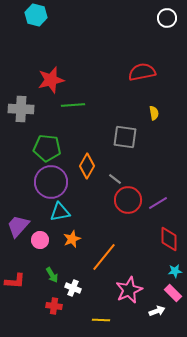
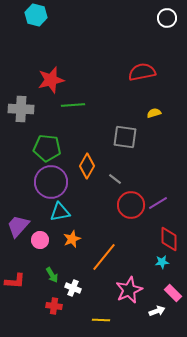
yellow semicircle: rotated 96 degrees counterclockwise
red circle: moved 3 px right, 5 px down
cyan star: moved 13 px left, 9 px up
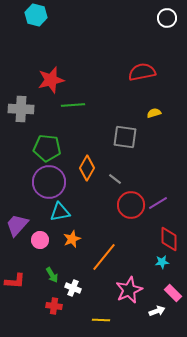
orange diamond: moved 2 px down
purple circle: moved 2 px left
purple trapezoid: moved 1 px left, 1 px up
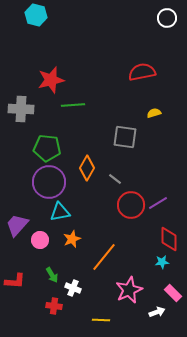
white arrow: moved 1 px down
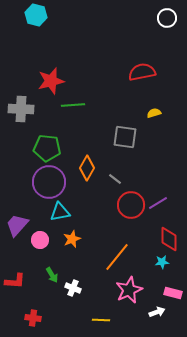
red star: moved 1 px down
orange line: moved 13 px right
pink rectangle: rotated 30 degrees counterclockwise
red cross: moved 21 px left, 12 px down
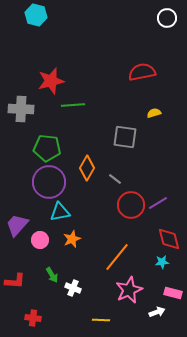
red diamond: rotated 15 degrees counterclockwise
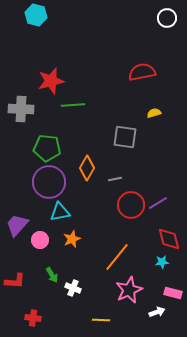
gray line: rotated 48 degrees counterclockwise
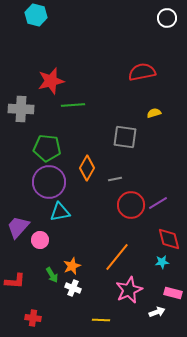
purple trapezoid: moved 1 px right, 2 px down
orange star: moved 27 px down
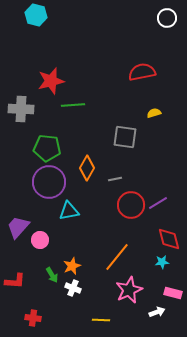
cyan triangle: moved 9 px right, 1 px up
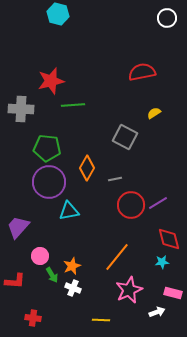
cyan hexagon: moved 22 px right, 1 px up
yellow semicircle: rotated 16 degrees counterclockwise
gray square: rotated 20 degrees clockwise
pink circle: moved 16 px down
